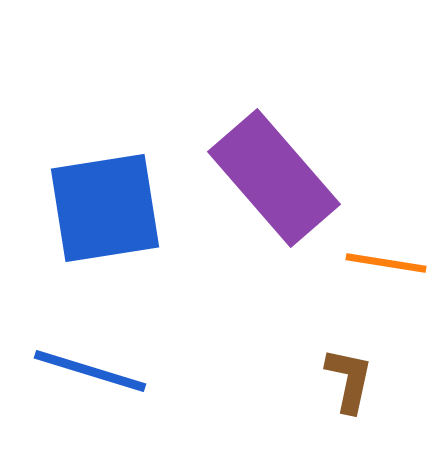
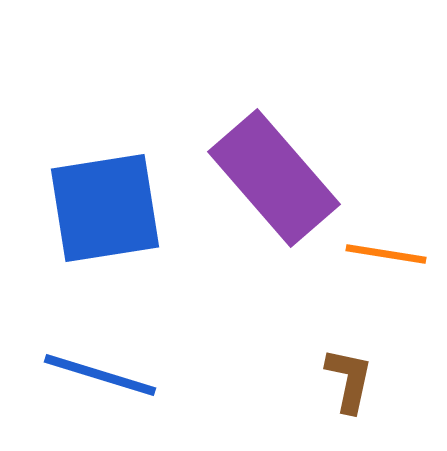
orange line: moved 9 px up
blue line: moved 10 px right, 4 px down
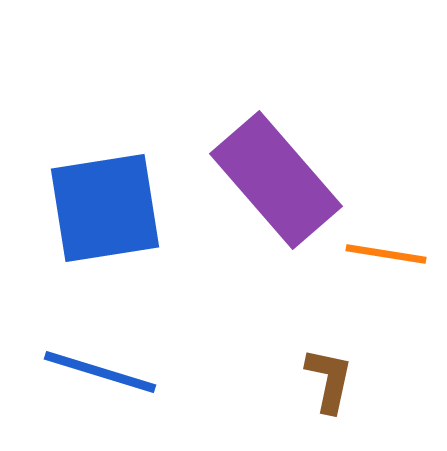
purple rectangle: moved 2 px right, 2 px down
blue line: moved 3 px up
brown L-shape: moved 20 px left
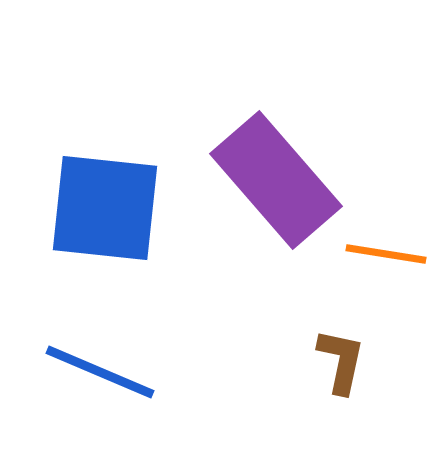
blue square: rotated 15 degrees clockwise
blue line: rotated 6 degrees clockwise
brown L-shape: moved 12 px right, 19 px up
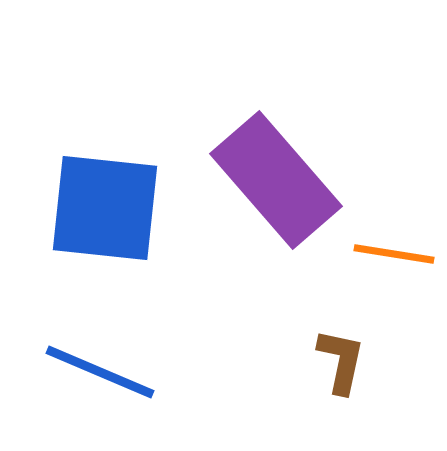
orange line: moved 8 px right
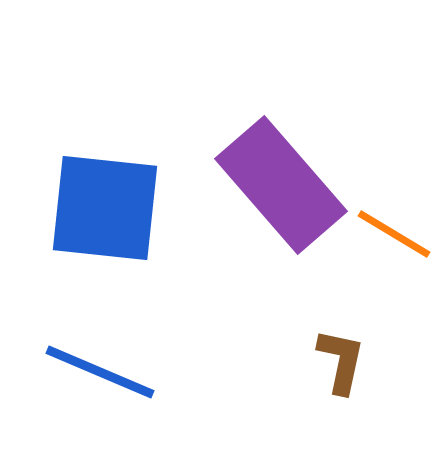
purple rectangle: moved 5 px right, 5 px down
orange line: moved 20 px up; rotated 22 degrees clockwise
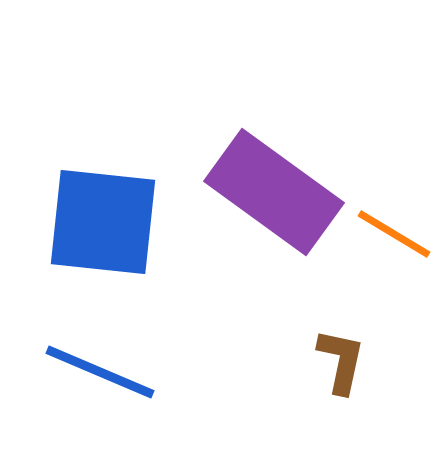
purple rectangle: moved 7 px left, 7 px down; rotated 13 degrees counterclockwise
blue square: moved 2 px left, 14 px down
